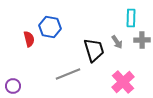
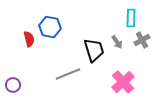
gray cross: rotated 28 degrees counterclockwise
purple circle: moved 1 px up
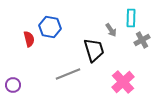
gray arrow: moved 6 px left, 12 px up
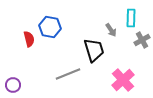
pink cross: moved 2 px up
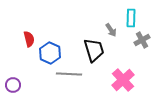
blue hexagon: moved 26 px down; rotated 15 degrees clockwise
gray line: moved 1 px right; rotated 25 degrees clockwise
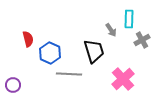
cyan rectangle: moved 2 px left, 1 px down
red semicircle: moved 1 px left
black trapezoid: moved 1 px down
pink cross: moved 1 px up
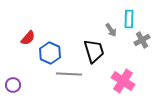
red semicircle: moved 1 px up; rotated 56 degrees clockwise
pink cross: moved 2 px down; rotated 15 degrees counterclockwise
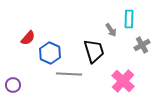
gray cross: moved 5 px down
pink cross: rotated 10 degrees clockwise
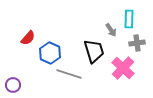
gray cross: moved 5 px left, 2 px up; rotated 21 degrees clockwise
gray line: rotated 15 degrees clockwise
pink cross: moved 13 px up
